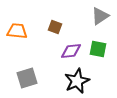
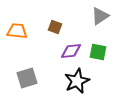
green square: moved 3 px down
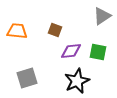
gray triangle: moved 2 px right
brown square: moved 3 px down
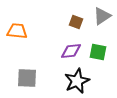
brown square: moved 21 px right, 8 px up
gray square: rotated 20 degrees clockwise
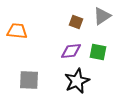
gray square: moved 2 px right, 2 px down
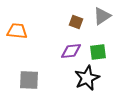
green square: rotated 18 degrees counterclockwise
black star: moved 10 px right, 3 px up
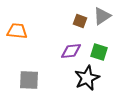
brown square: moved 4 px right, 1 px up
green square: moved 1 px right; rotated 24 degrees clockwise
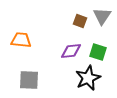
gray triangle: rotated 24 degrees counterclockwise
orange trapezoid: moved 4 px right, 9 px down
green square: moved 1 px left
black star: moved 1 px right
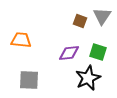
purple diamond: moved 2 px left, 2 px down
